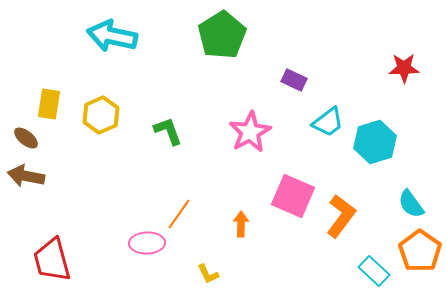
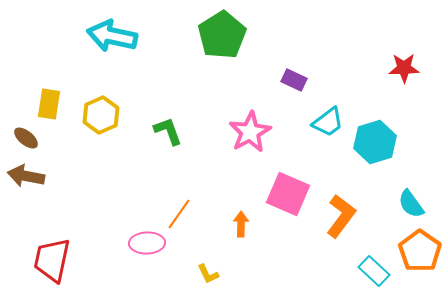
pink square: moved 5 px left, 2 px up
red trapezoid: rotated 27 degrees clockwise
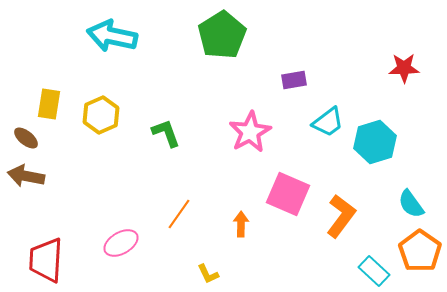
purple rectangle: rotated 35 degrees counterclockwise
green L-shape: moved 2 px left, 2 px down
pink ellipse: moved 26 px left; rotated 28 degrees counterclockwise
red trapezoid: moved 6 px left; rotated 9 degrees counterclockwise
